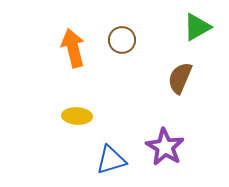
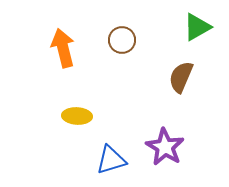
orange arrow: moved 10 px left
brown semicircle: moved 1 px right, 1 px up
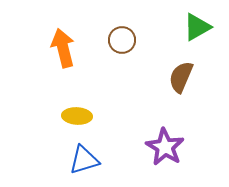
blue triangle: moved 27 px left
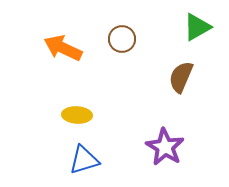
brown circle: moved 1 px up
orange arrow: rotated 51 degrees counterclockwise
yellow ellipse: moved 1 px up
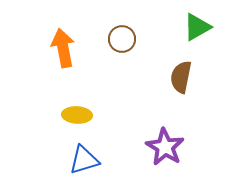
orange arrow: rotated 54 degrees clockwise
brown semicircle: rotated 12 degrees counterclockwise
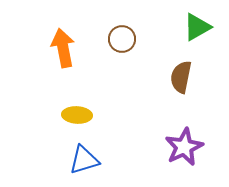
purple star: moved 19 px right; rotated 15 degrees clockwise
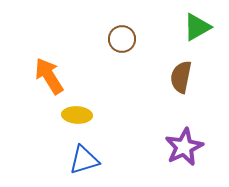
orange arrow: moved 14 px left, 28 px down; rotated 21 degrees counterclockwise
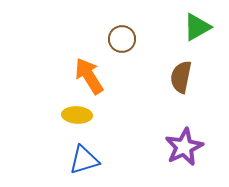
orange arrow: moved 40 px right
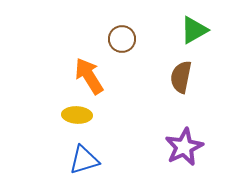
green triangle: moved 3 px left, 3 px down
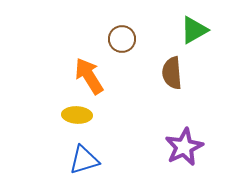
brown semicircle: moved 9 px left, 4 px up; rotated 16 degrees counterclockwise
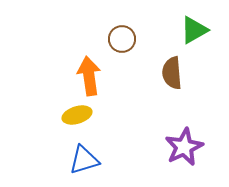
orange arrow: rotated 24 degrees clockwise
yellow ellipse: rotated 20 degrees counterclockwise
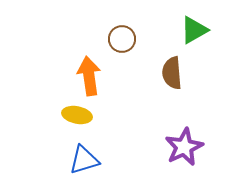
yellow ellipse: rotated 28 degrees clockwise
